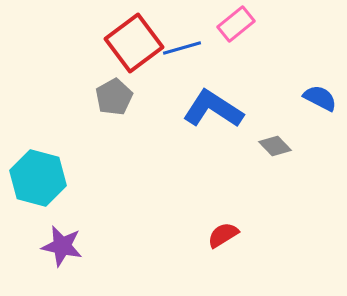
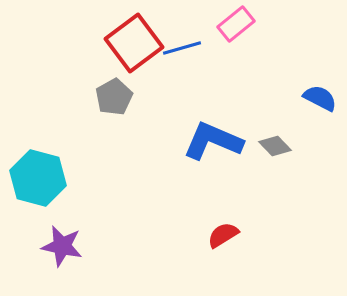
blue L-shape: moved 32 px down; rotated 10 degrees counterclockwise
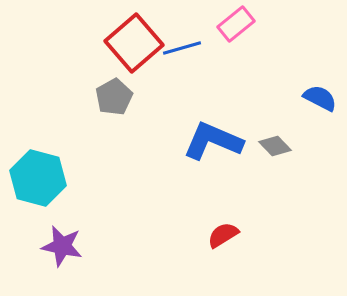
red square: rotated 4 degrees counterclockwise
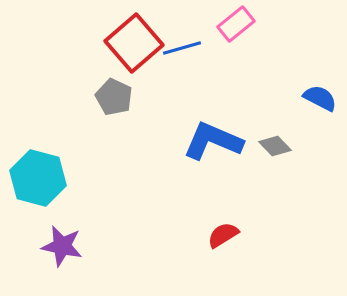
gray pentagon: rotated 18 degrees counterclockwise
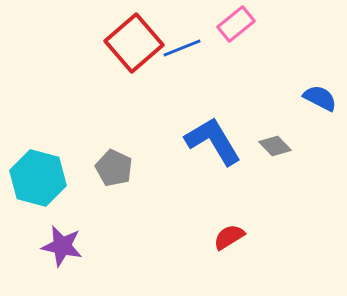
blue line: rotated 6 degrees counterclockwise
gray pentagon: moved 71 px down
blue L-shape: rotated 36 degrees clockwise
red semicircle: moved 6 px right, 2 px down
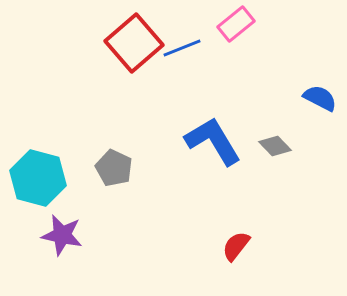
red semicircle: moved 7 px right, 9 px down; rotated 20 degrees counterclockwise
purple star: moved 11 px up
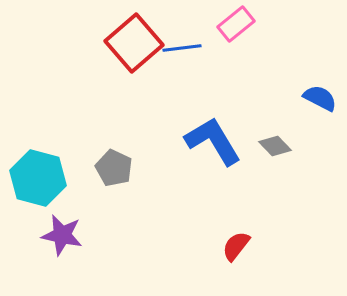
blue line: rotated 15 degrees clockwise
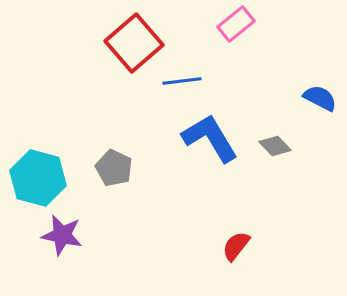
blue line: moved 33 px down
blue L-shape: moved 3 px left, 3 px up
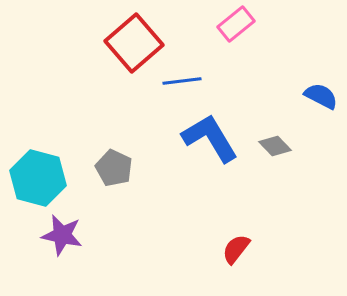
blue semicircle: moved 1 px right, 2 px up
red semicircle: moved 3 px down
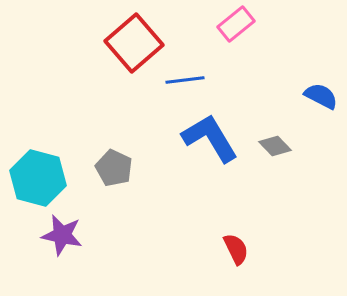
blue line: moved 3 px right, 1 px up
red semicircle: rotated 116 degrees clockwise
